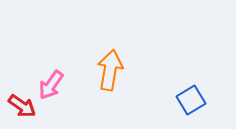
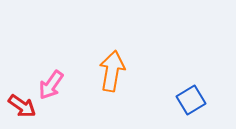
orange arrow: moved 2 px right, 1 px down
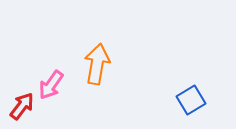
orange arrow: moved 15 px left, 7 px up
red arrow: rotated 88 degrees counterclockwise
